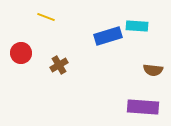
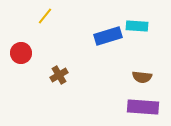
yellow line: moved 1 px left, 1 px up; rotated 72 degrees counterclockwise
brown cross: moved 10 px down
brown semicircle: moved 11 px left, 7 px down
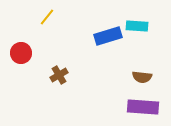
yellow line: moved 2 px right, 1 px down
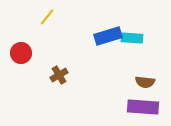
cyan rectangle: moved 5 px left, 12 px down
brown semicircle: moved 3 px right, 5 px down
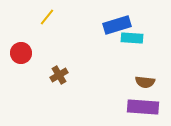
blue rectangle: moved 9 px right, 11 px up
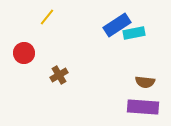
blue rectangle: rotated 16 degrees counterclockwise
cyan rectangle: moved 2 px right, 5 px up; rotated 15 degrees counterclockwise
red circle: moved 3 px right
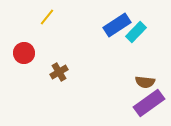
cyan rectangle: moved 2 px right, 1 px up; rotated 35 degrees counterclockwise
brown cross: moved 3 px up
purple rectangle: moved 6 px right, 4 px up; rotated 40 degrees counterclockwise
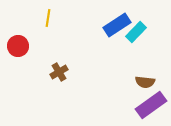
yellow line: moved 1 px right, 1 px down; rotated 30 degrees counterclockwise
red circle: moved 6 px left, 7 px up
purple rectangle: moved 2 px right, 2 px down
